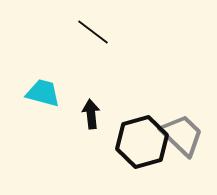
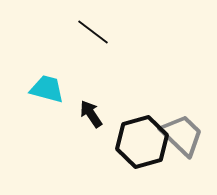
cyan trapezoid: moved 4 px right, 4 px up
black arrow: rotated 28 degrees counterclockwise
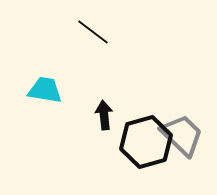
cyan trapezoid: moved 2 px left, 1 px down; rotated 6 degrees counterclockwise
black arrow: moved 13 px right, 1 px down; rotated 28 degrees clockwise
black hexagon: moved 4 px right
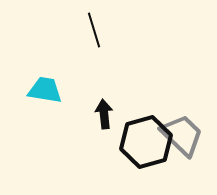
black line: moved 1 px right, 2 px up; rotated 36 degrees clockwise
black arrow: moved 1 px up
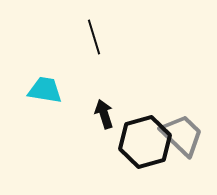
black line: moved 7 px down
black arrow: rotated 12 degrees counterclockwise
black hexagon: moved 1 px left
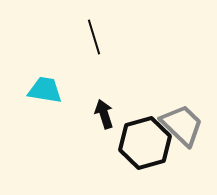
gray trapezoid: moved 10 px up
black hexagon: moved 1 px down
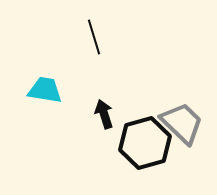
gray trapezoid: moved 2 px up
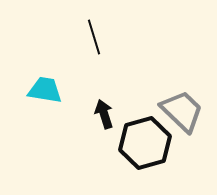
gray trapezoid: moved 12 px up
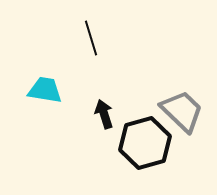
black line: moved 3 px left, 1 px down
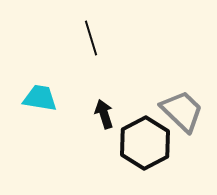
cyan trapezoid: moved 5 px left, 8 px down
black hexagon: rotated 12 degrees counterclockwise
